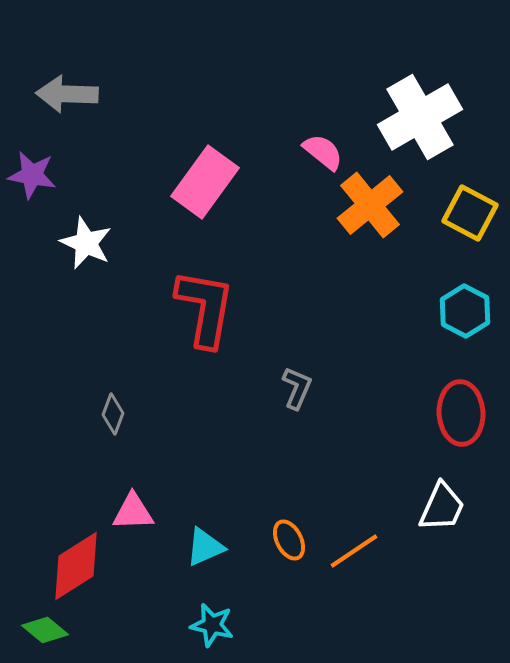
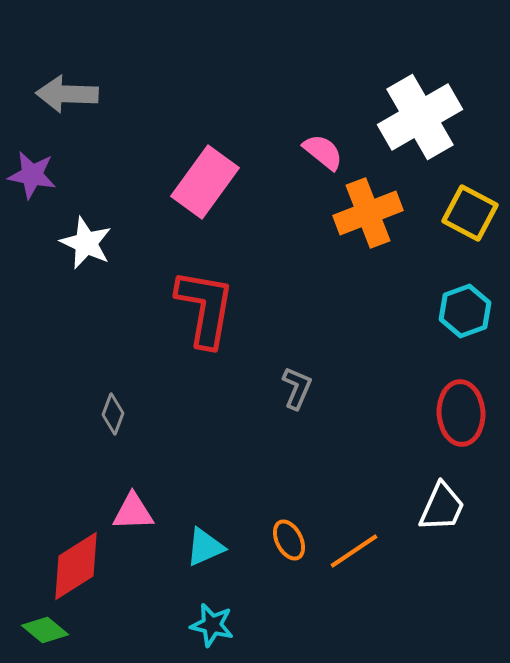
orange cross: moved 2 px left, 8 px down; rotated 18 degrees clockwise
cyan hexagon: rotated 12 degrees clockwise
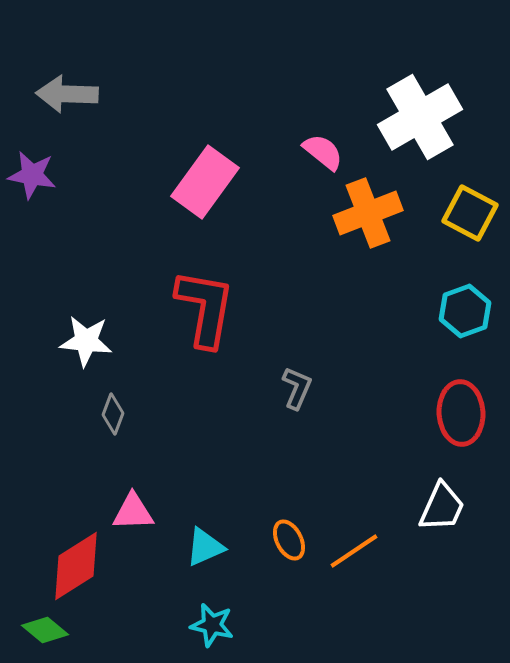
white star: moved 98 px down; rotated 18 degrees counterclockwise
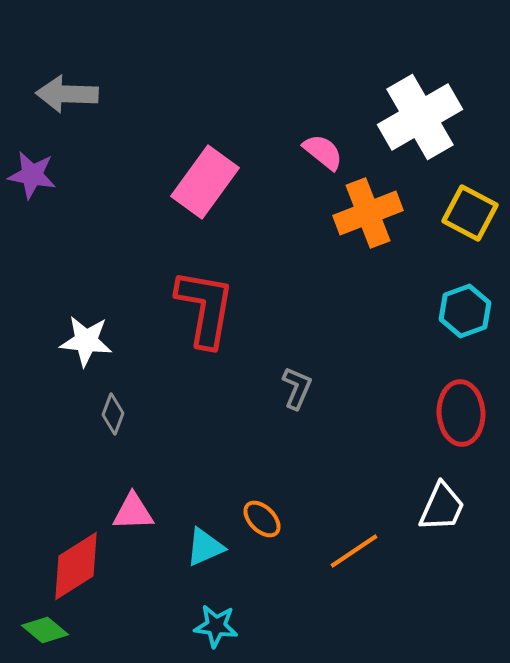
orange ellipse: moved 27 px left, 21 px up; rotated 18 degrees counterclockwise
cyan star: moved 4 px right, 1 px down; rotated 6 degrees counterclockwise
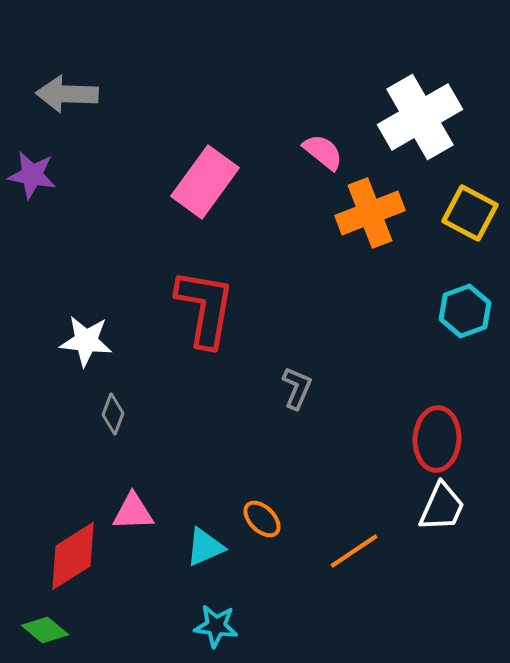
orange cross: moved 2 px right
red ellipse: moved 24 px left, 26 px down; rotated 6 degrees clockwise
red diamond: moved 3 px left, 10 px up
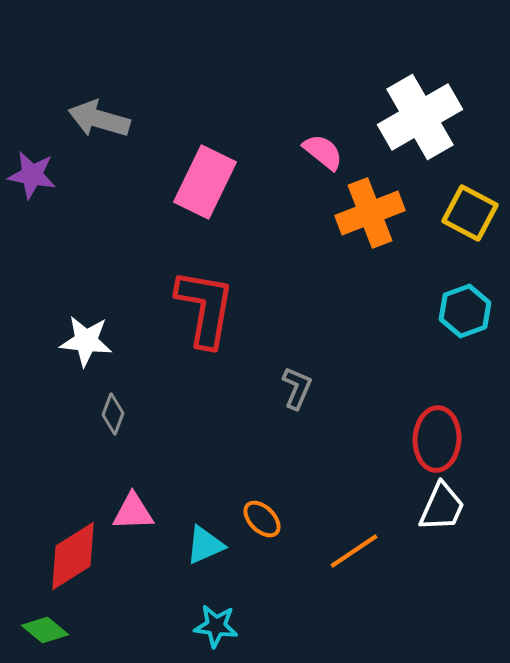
gray arrow: moved 32 px right, 25 px down; rotated 14 degrees clockwise
pink rectangle: rotated 10 degrees counterclockwise
cyan triangle: moved 2 px up
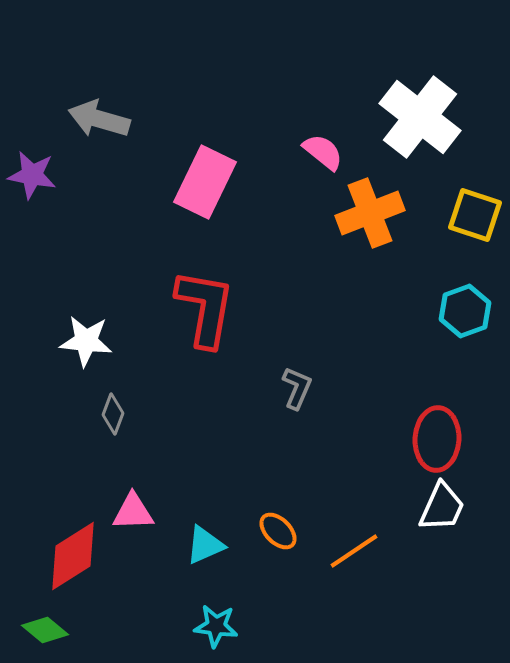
white cross: rotated 22 degrees counterclockwise
yellow square: moved 5 px right, 2 px down; rotated 10 degrees counterclockwise
orange ellipse: moved 16 px right, 12 px down
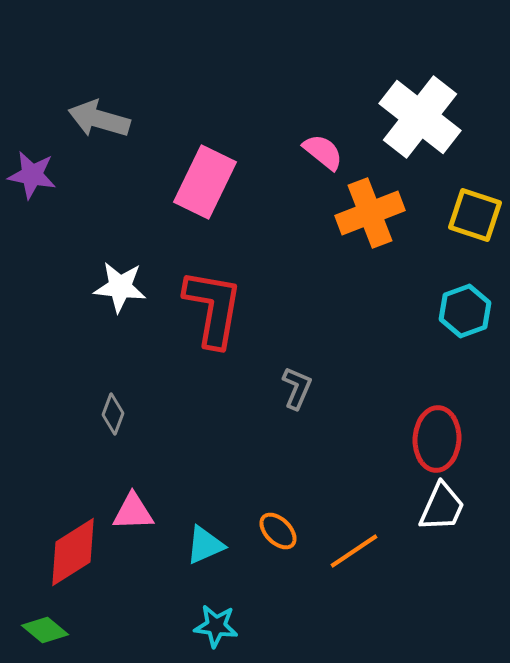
red L-shape: moved 8 px right
white star: moved 34 px right, 54 px up
red diamond: moved 4 px up
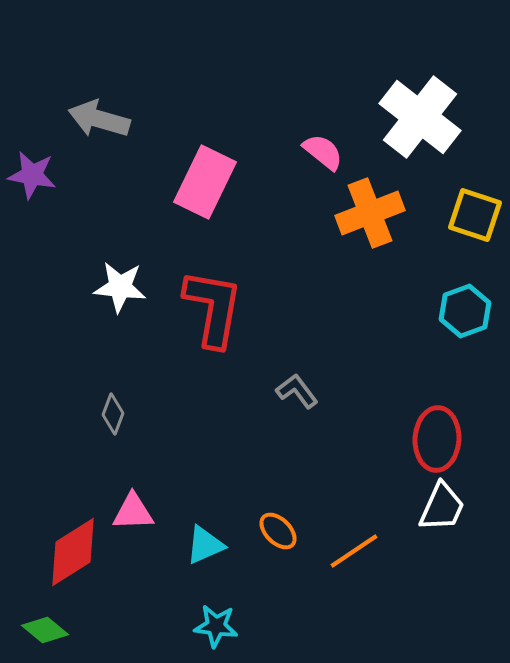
gray L-shape: moved 3 px down; rotated 60 degrees counterclockwise
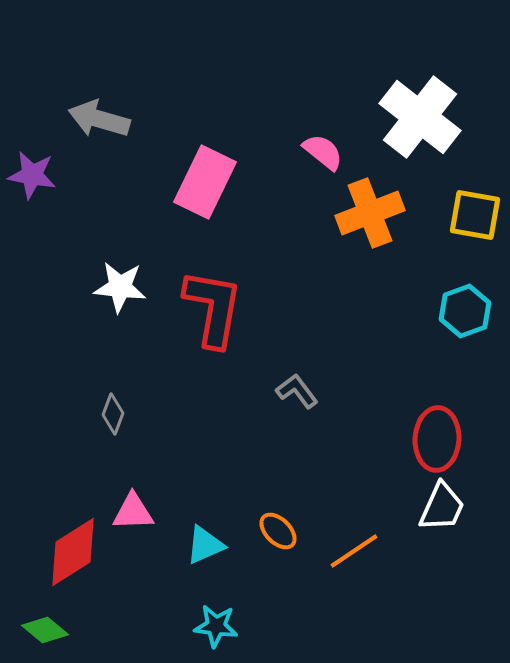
yellow square: rotated 8 degrees counterclockwise
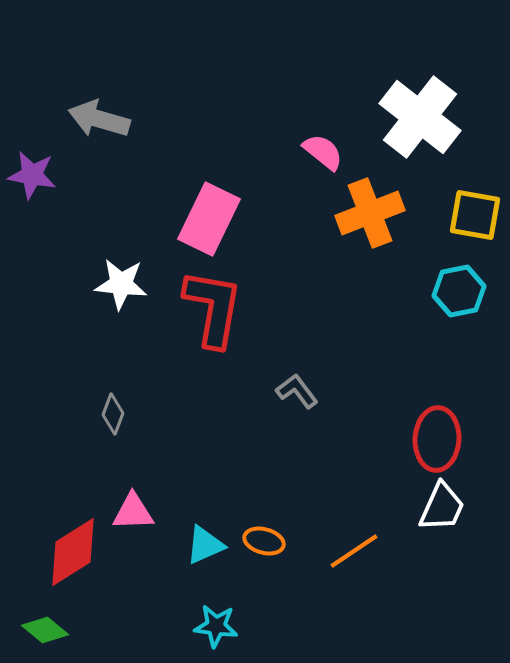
pink rectangle: moved 4 px right, 37 px down
white star: moved 1 px right, 3 px up
cyan hexagon: moved 6 px left, 20 px up; rotated 9 degrees clockwise
orange ellipse: moved 14 px left, 10 px down; rotated 30 degrees counterclockwise
